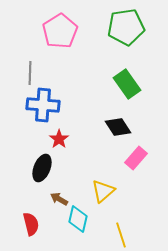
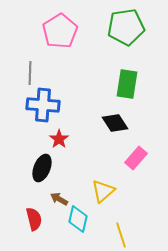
green rectangle: rotated 44 degrees clockwise
black diamond: moved 3 px left, 4 px up
red semicircle: moved 3 px right, 5 px up
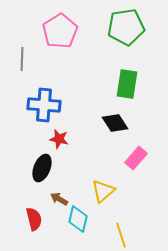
gray line: moved 8 px left, 14 px up
blue cross: moved 1 px right
red star: rotated 24 degrees counterclockwise
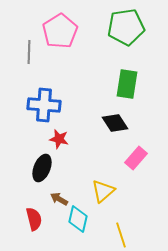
gray line: moved 7 px right, 7 px up
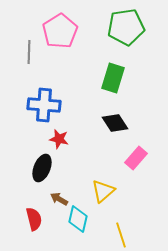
green rectangle: moved 14 px left, 6 px up; rotated 8 degrees clockwise
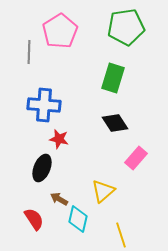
red semicircle: rotated 20 degrees counterclockwise
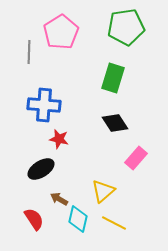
pink pentagon: moved 1 px right, 1 px down
black ellipse: moved 1 px left, 1 px down; rotated 36 degrees clockwise
yellow line: moved 7 px left, 12 px up; rotated 45 degrees counterclockwise
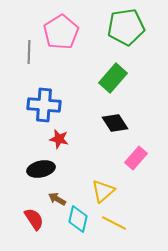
green rectangle: rotated 24 degrees clockwise
black ellipse: rotated 20 degrees clockwise
brown arrow: moved 2 px left
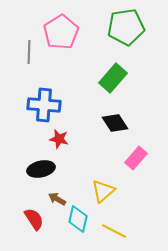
yellow line: moved 8 px down
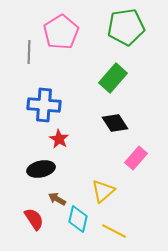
red star: rotated 18 degrees clockwise
